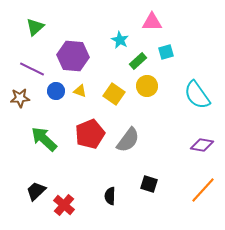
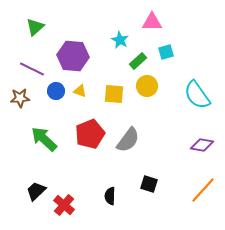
yellow square: rotated 30 degrees counterclockwise
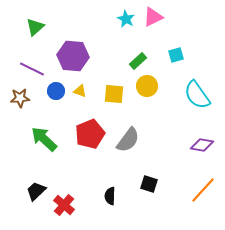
pink triangle: moved 1 px right, 5 px up; rotated 25 degrees counterclockwise
cyan star: moved 6 px right, 21 px up
cyan square: moved 10 px right, 3 px down
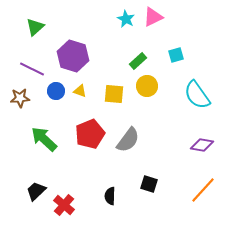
purple hexagon: rotated 12 degrees clockwise
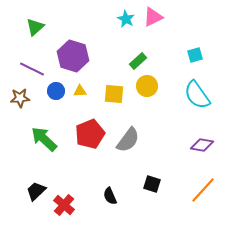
cyan square: moved 19 px right
yellow triangle: rotated 24 degrees counterclockwise
black square: moved 3 px right
black semicircle: rotated 24 degrees counterclockwise
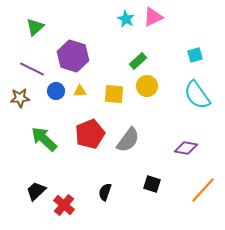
purple diamond: moved 16 px left, 3 px down
black semicircle: moved 5 px left, 4 px up; rotated 42 degrees clockwise
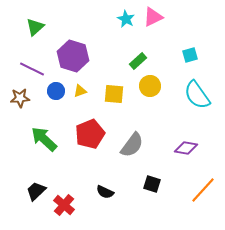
cyan square: moved 5 px left
yellow circle: moved 3 px right
yellow triangle: rotated 16 degrees counterclockwise
gray semicircle: moved 4 px right, 5 px down
black semicircle: rotated 84 degrees counterclockwise
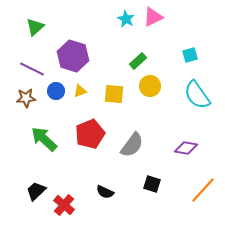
brown star: moved 6 px right
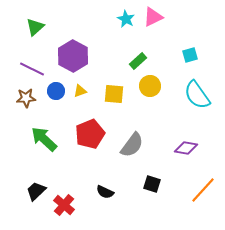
purple hexagon: rotated 12 degrees clockwise
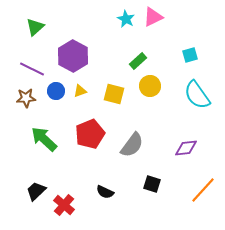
yellow square: rotated 10 degrees clockwise
purple diamond: rotated 15 degrees counterclockwise
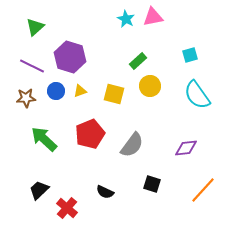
pink triangle: rotated 15 degrees clockwise
purple hexagon: moved 3 px left, 1 px down; rotated 12 degrees counterclockwise
purple line: moved 3 px up
black trapezoid: moved 3 px right, 1 px up
red cross: moved 3 px right, 3 px down
